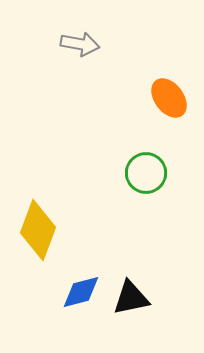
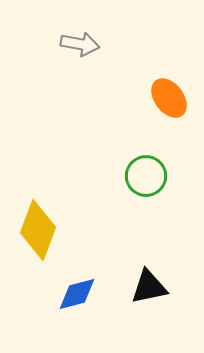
green circle: moved 3 px down
blue diamond: moved 4 px left, 2 px down
black triangle: moved 18 px right, 11 px up
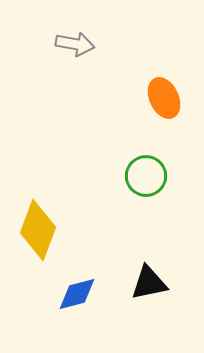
gray arrow: moved 5 px left
orange ellipse: moved 5 px left; rotated 12 degrees clockwise
black triangle: moved 4 px up
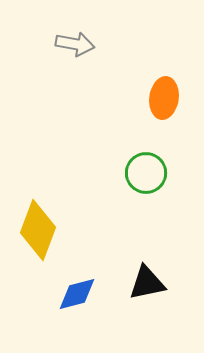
orange ellipse: rotated 33 degrees clockwise
green circle: moved 3 px up
black triangle: moved 2 px left
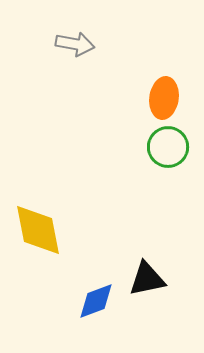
green circle: moved 22 px right, 26 px up
yellow diamond: rotated 32 degrees counterclockwise
black triangle: moved 4 px up
blue diamond: moved 19 px right, 7 px down; rotated 6 degrees counterclockwise
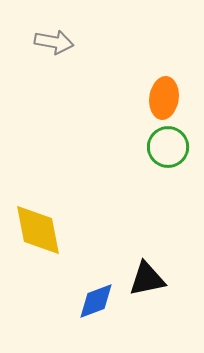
gray arrow: moved 21 px left, 2 px up
